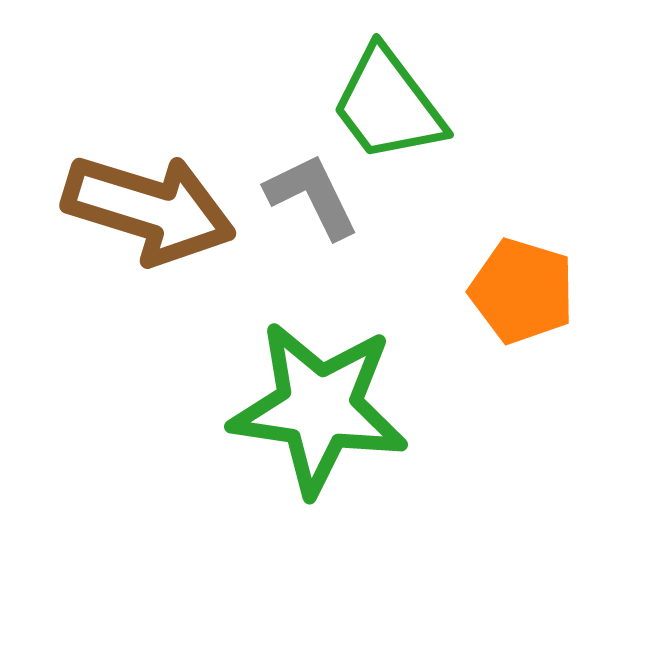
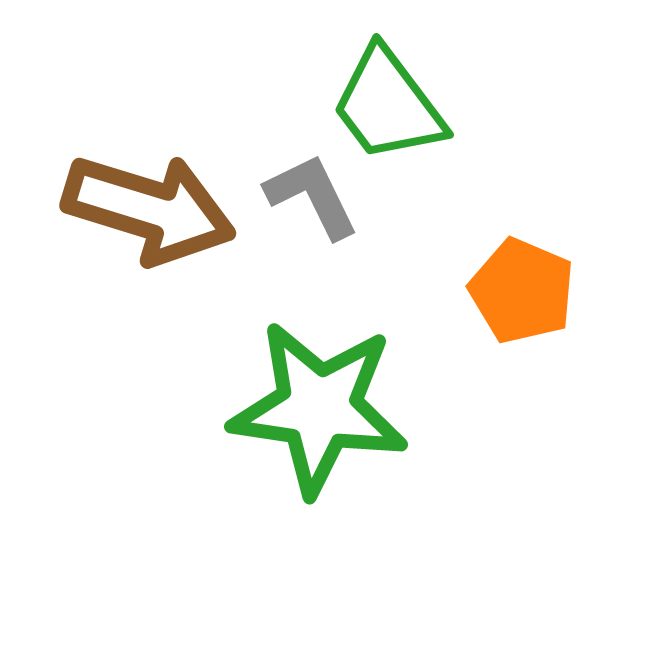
orange pentagon: rotated 6 degrees clockwise
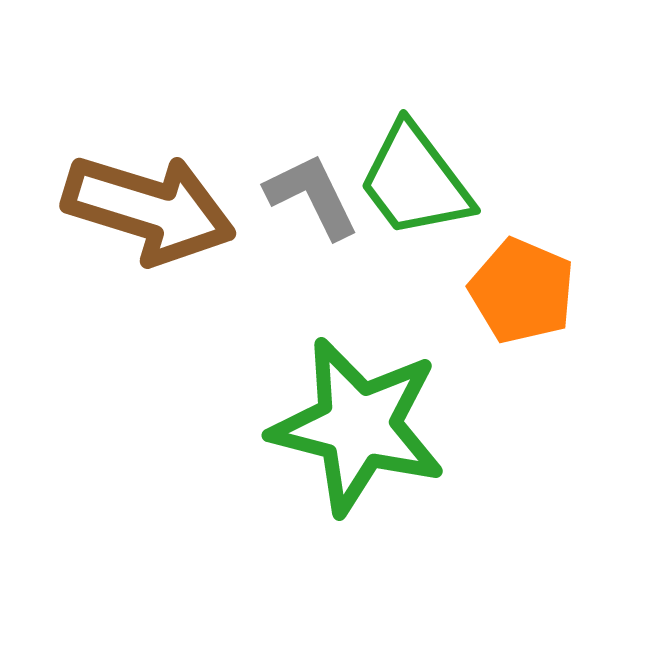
green trapezoid: moved 27 px right, 76 px down
green star: moved 39 px right, 18 px down; rotated 6 degrees clockwise
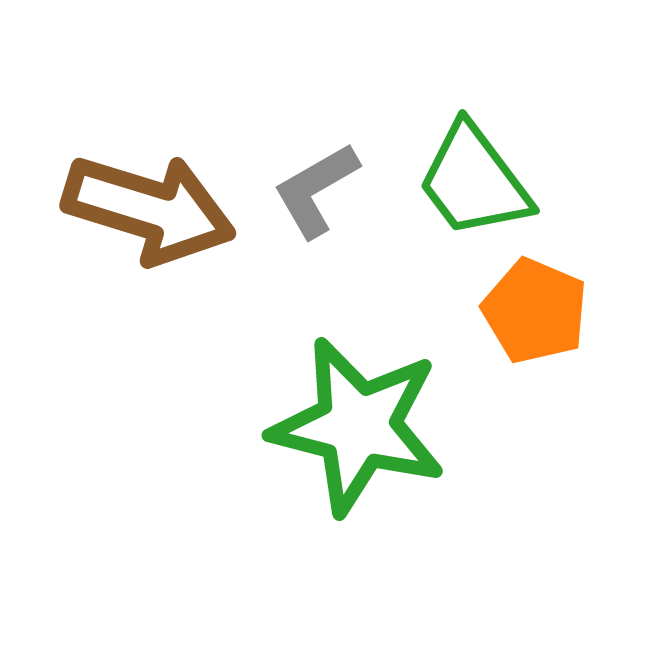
green trapezoid: moved 59 px right
gray L-shape: moved 4 px right, 6 px up; rotated 94 degrees counterclockwise
orange pentagon: moved 13 px right, 20 px down
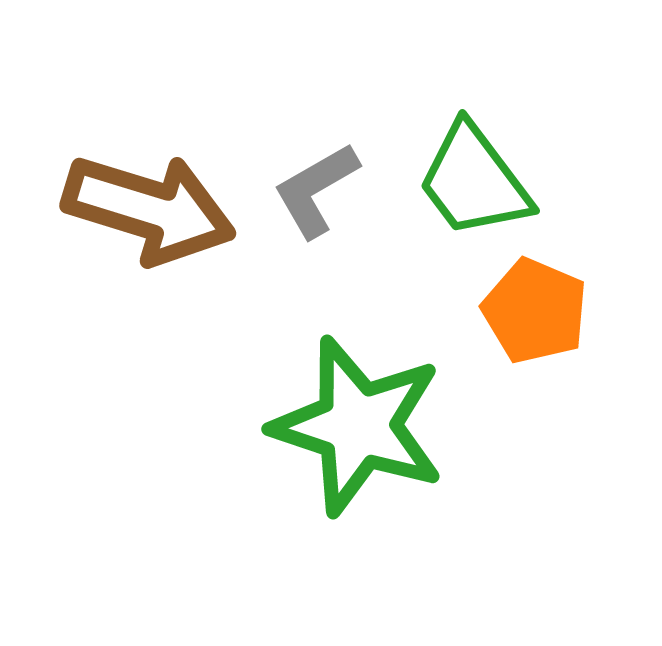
green star: rotated 4 degrees clockwise
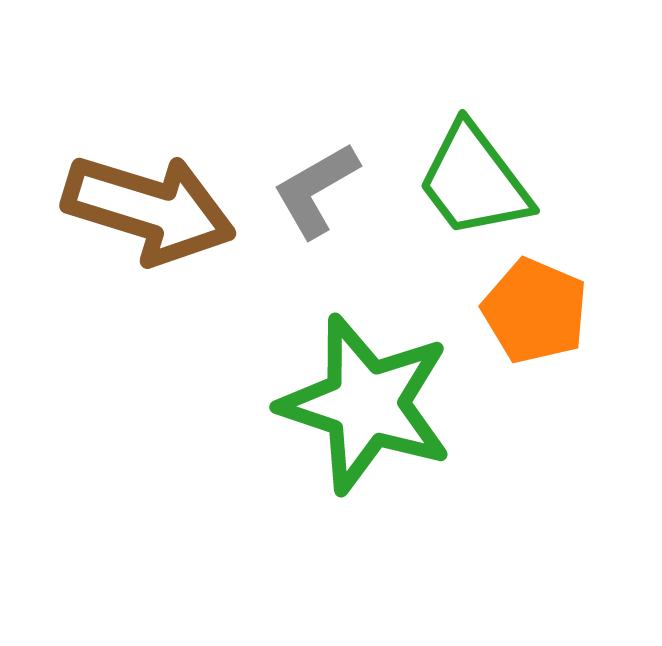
green star: moved 8 px right, 22 px up
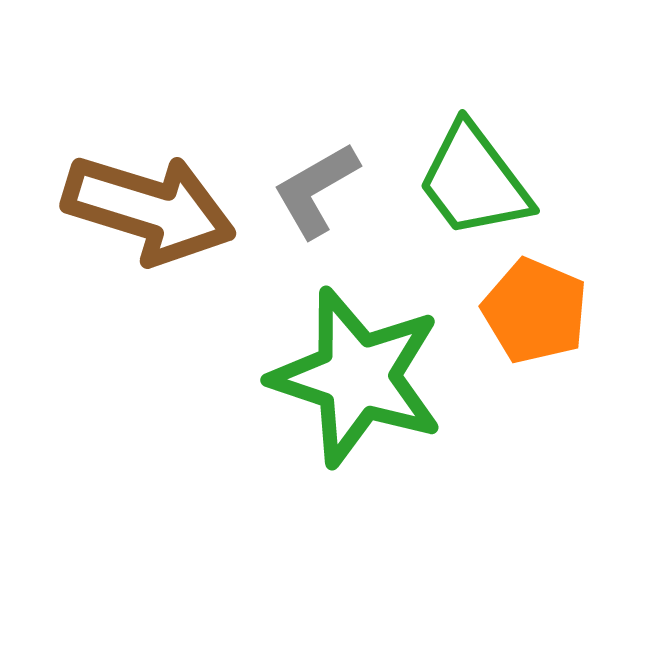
green star: moved 9 px left, 27 px up
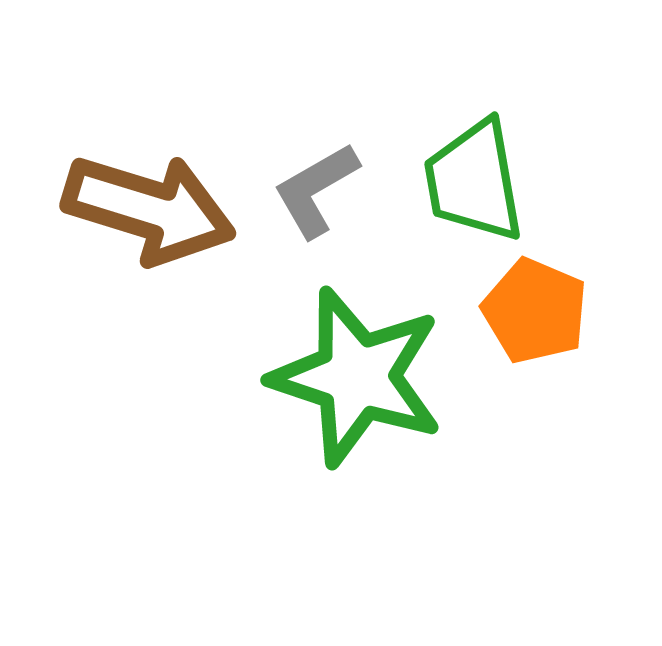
green trapezoid: rotated 27 degrees clockwise
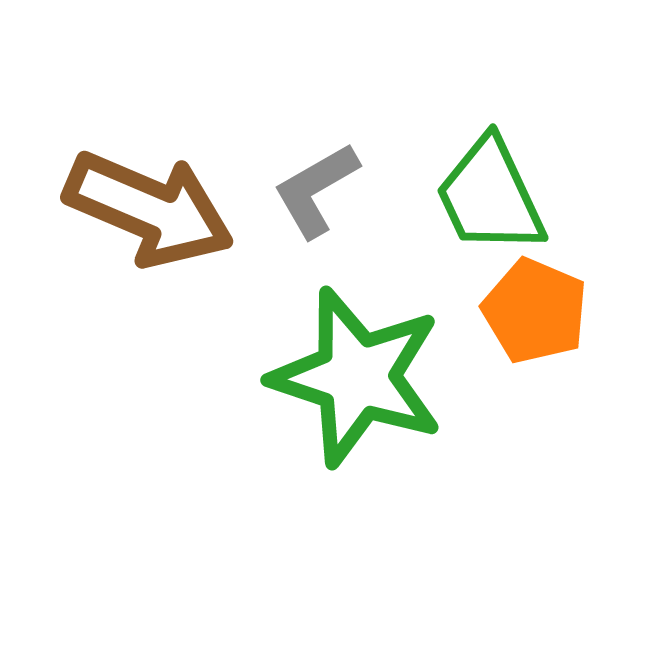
green trapezoid: moved 16 px right, 15 px down; rotated 15 degrees counterclockwise
brown arrow: rotated 6 degrees clockwise
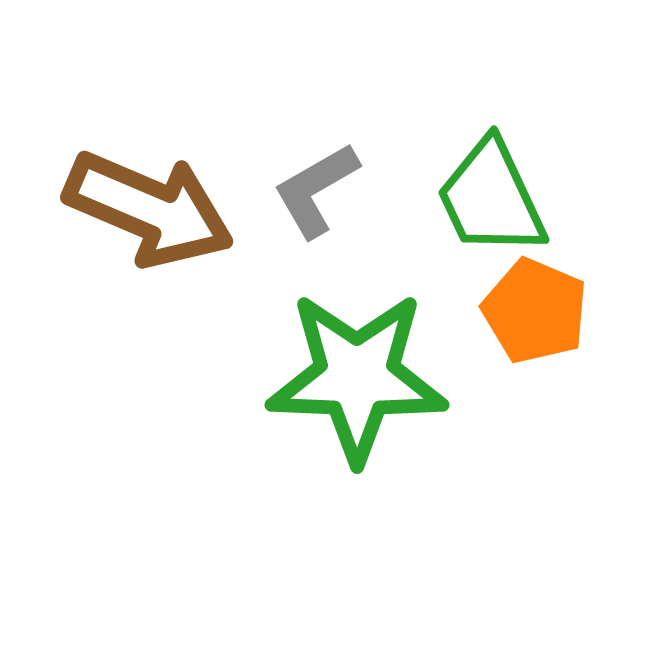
green trapezoid: moved 1 px right, 2 px down
green star: rotated 16 degrees counterclockwise
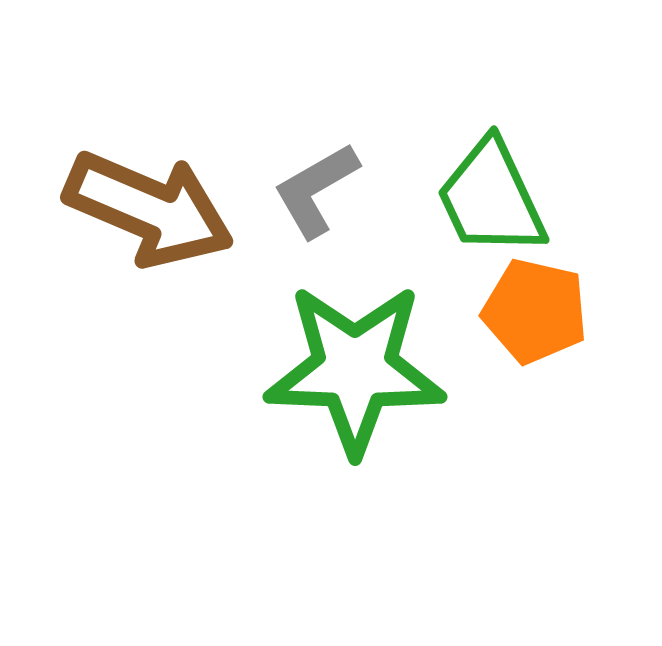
orange pentagon: rotated 10 degrees counterclockwise
green star: moved 2 px left, 8 px up
